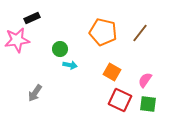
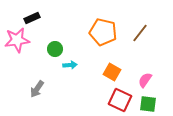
green circle: moved 5 px left
cyan arrow: rotated 16 degrees counterclockwise
gray arrow: moved 2 px right, 4 px up
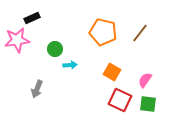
gray arrow: rotated 12 degrees counterclockwise
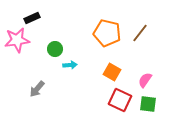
orange pentagon: moved 4 px right, 1 px down
gray arrow: rotated 18 degrees clockwise
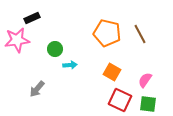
brown line: moved 1 px down; rotated 66 degrees counterclockwise
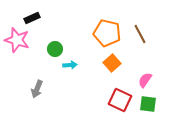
pink star: rotated 25 degrees clockwise
orange square: moved 9 px up; rotated 18 degrees clockwise
gray arrow: rotated 18 degrees counterclockwise
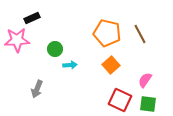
pink star: rotated 20 degrees counterclockwise
orange square: moved 1 px left, 2 px down
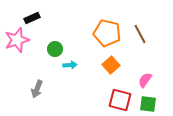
pink star: rotated 15 degrees counterclockwise
red square: rotated 10 degrees counterclockwise
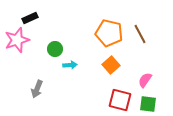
black rectangle: moved 2 px left
orange pentagon: moved 2 px right
